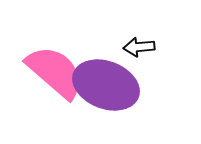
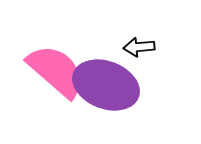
pink semicircle: moved 1 px right, 1 px up
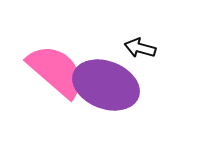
black arrow: moved 1 px right, 1 px down; rotated 20 degrees clockwise
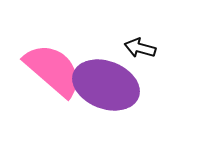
pink semicircle: moved 3 px left, 1 px up
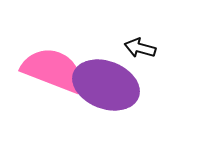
pink semicircle: rotated 20 degrees counterclockwise
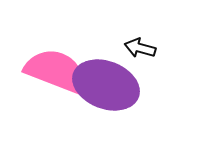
pink semicircle: moved 3 px right, 1 px down
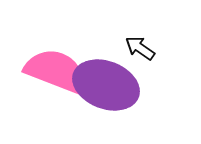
black arrow: rotated 20 degrees clockwise
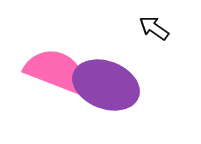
black arrow: moved 14 px right, 20 px up
